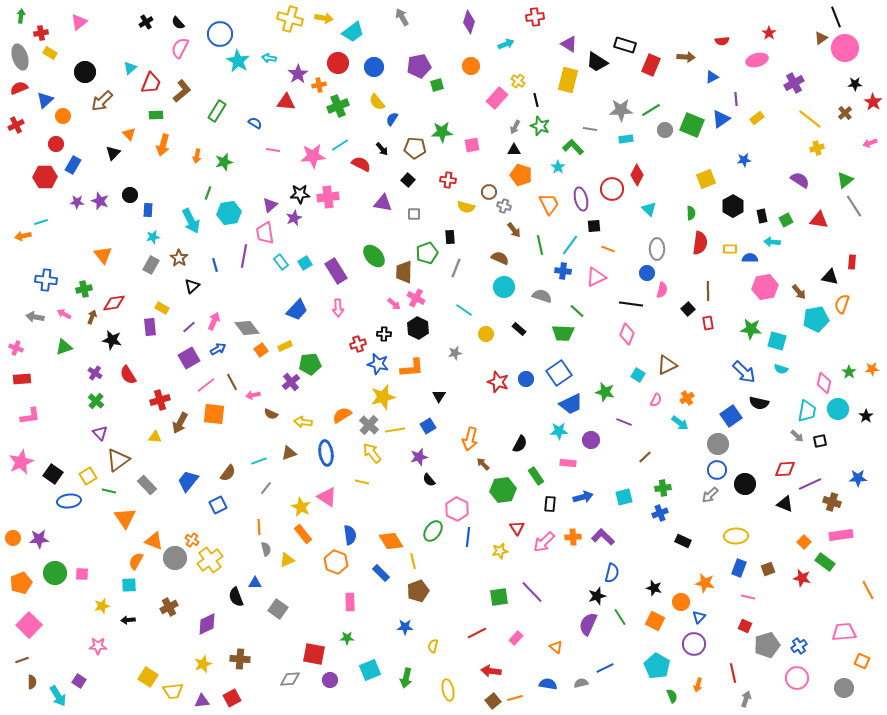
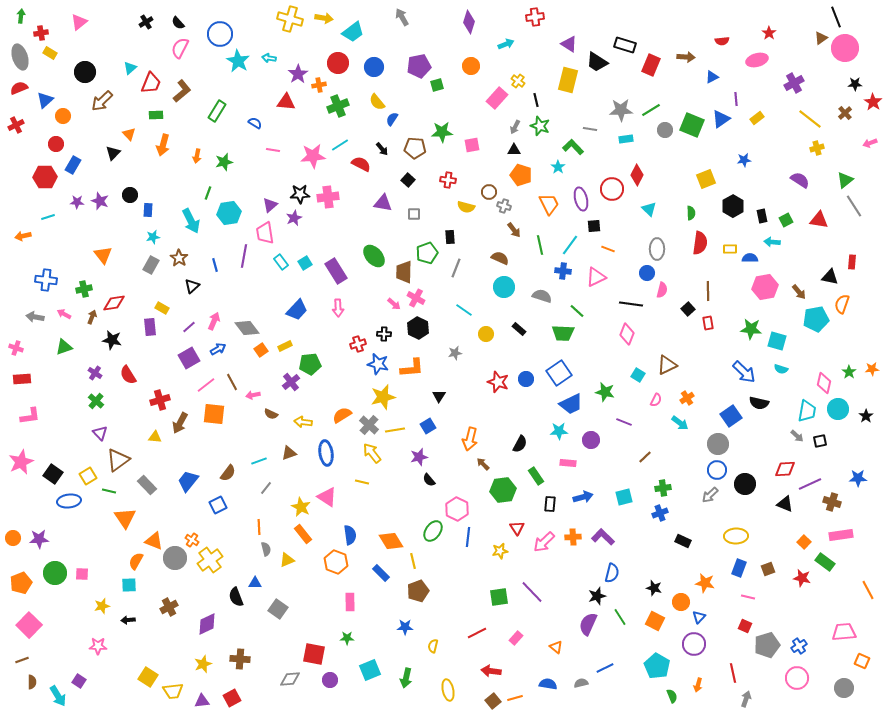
cyan line at (41, 222): moved 7 px right, 5 px up
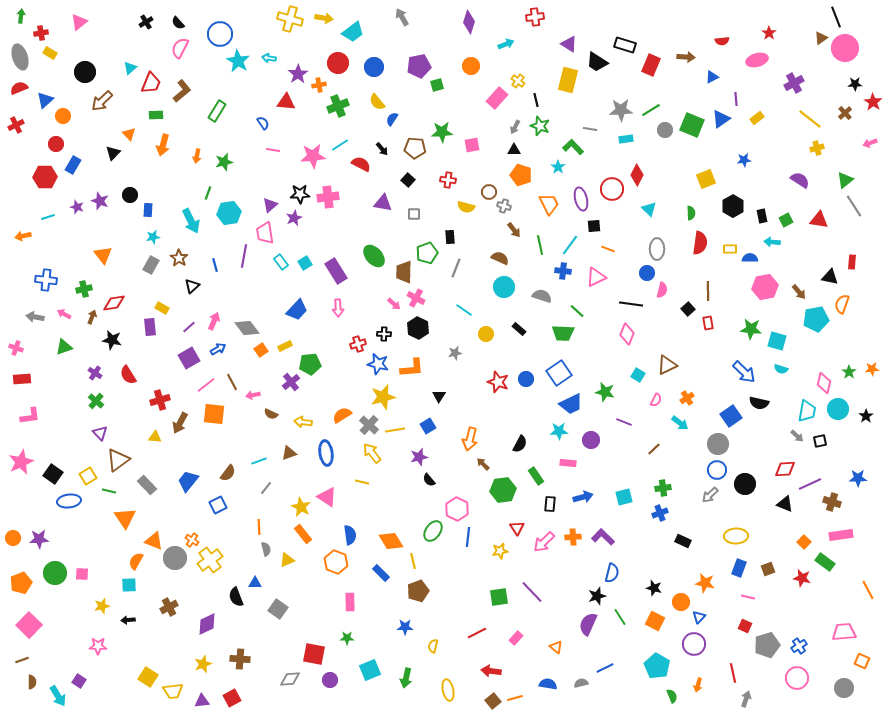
blue semicircle at (255, 123): moved 8 px right; rotated 24 degrees clockwise
purple star at (77, 202): moved 5 px down; rotated 16 degrees clockwise
brown line at (645, 457): moved 9 px right, 8 px up
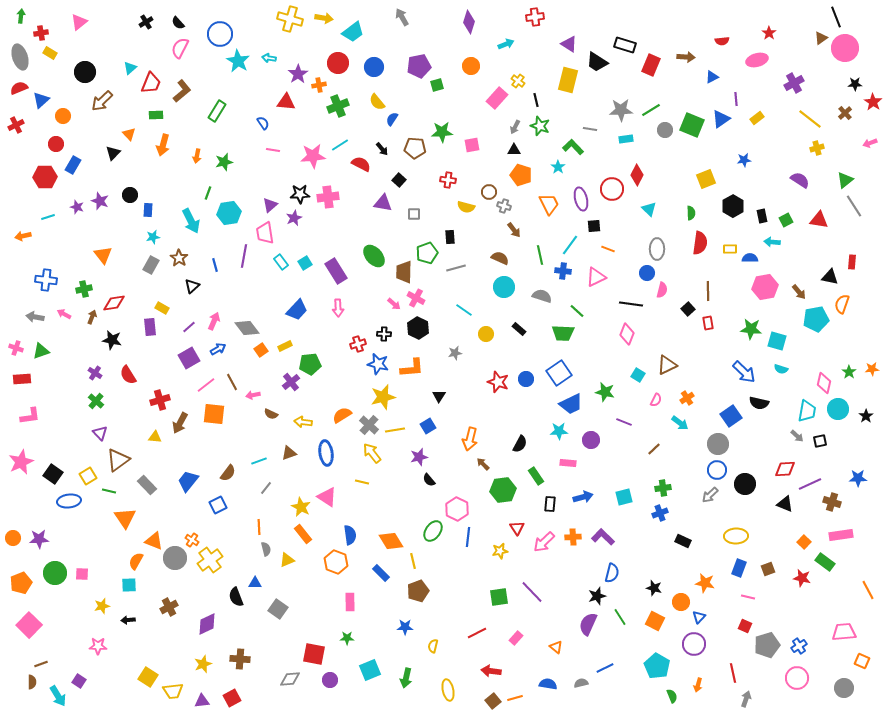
blue triangle at (45, 100): moved 4 px left
black square at (408, 180): moved 9 px left
green line at (540, 245): moved 10 px down
gray line at (456, 268): rotated 54 degrees clockwise
green triangle at (64, 347): moved 23 px left, 4 px down
brown line at (22, 660): moved 19 px right, 4 px down
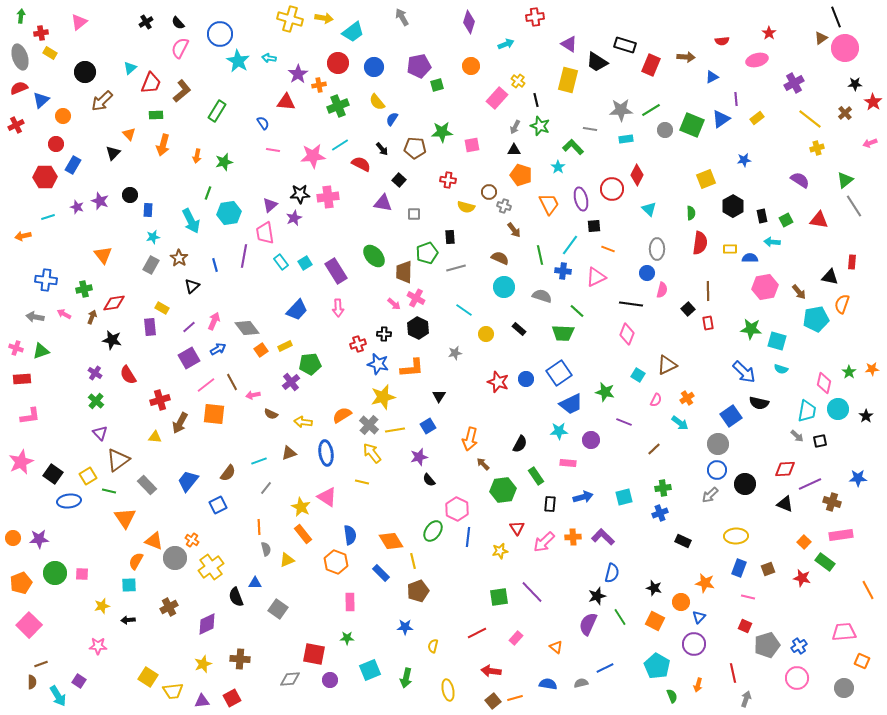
yellow cross at (210, 560): moved 1 px right, 7 px down
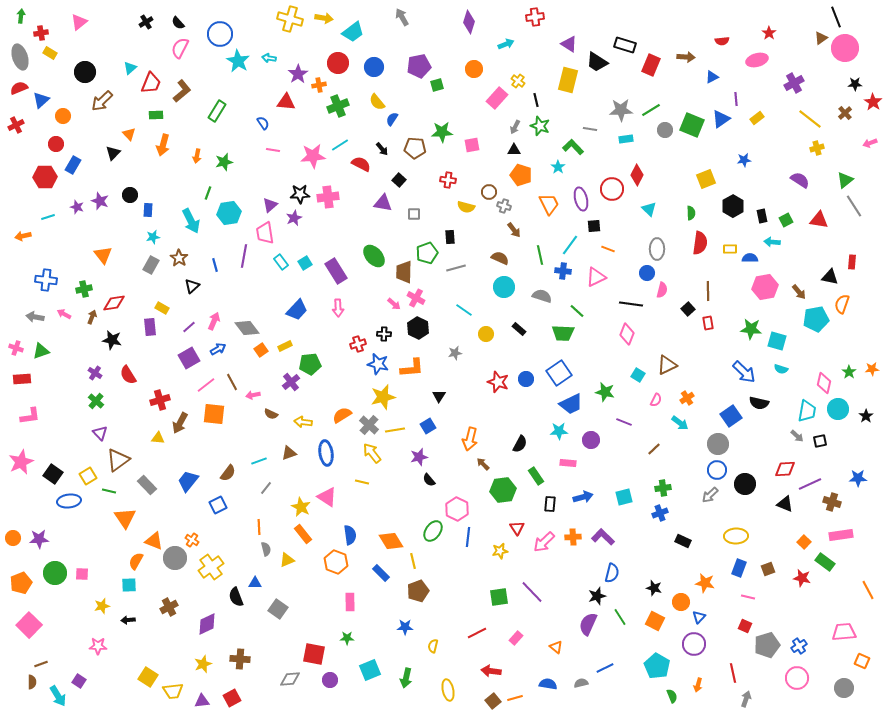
orange circle at (471, 66): moved 3 px right, 3 px down
yellow triangle at (155, 437): moved 3 px right, 1 px down
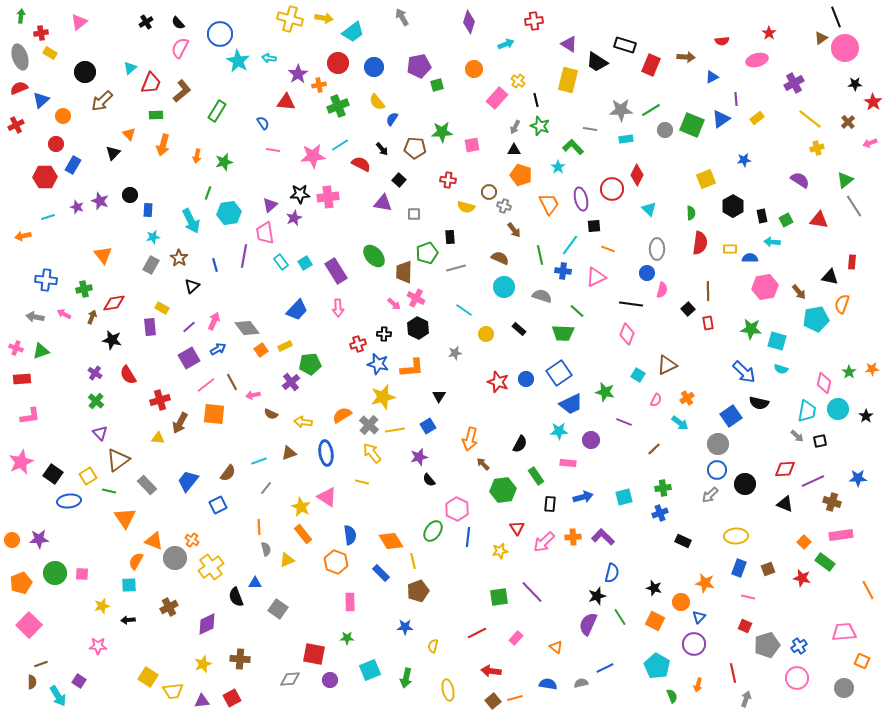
red cross at (535, 17): moved 1 px left, 4 px down
brown cross at (845, 113): moved 3 px right, 9 px down
purple line at (810, 484): moved 3 px right, 3 px up
orange circle at (13, 538): moved 1 px left, 2 px down
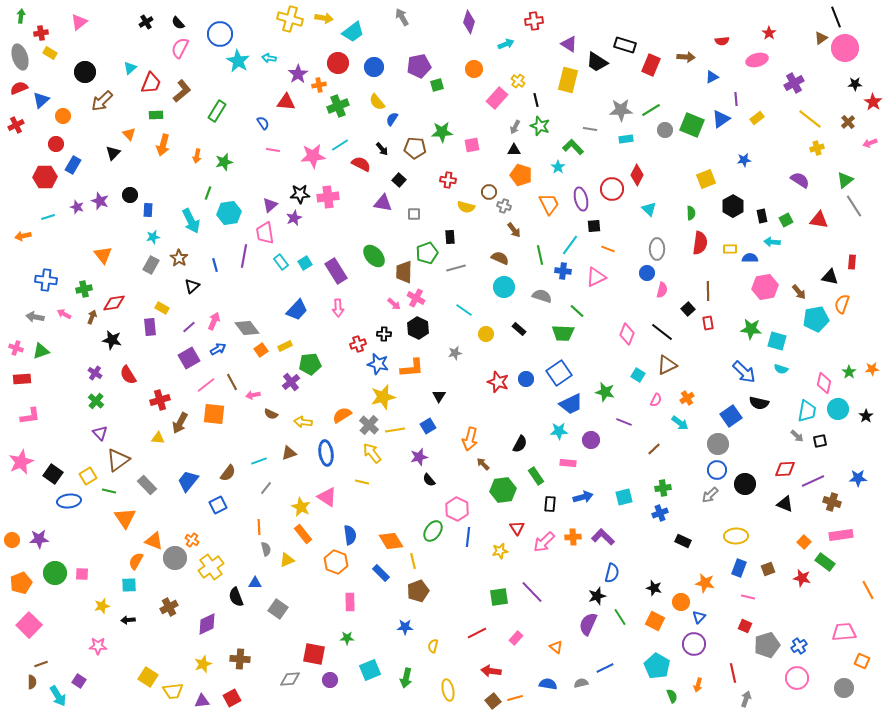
black line at (631, 304): moved 31 px right, 28 px down; rotated 30 degrees clockwise
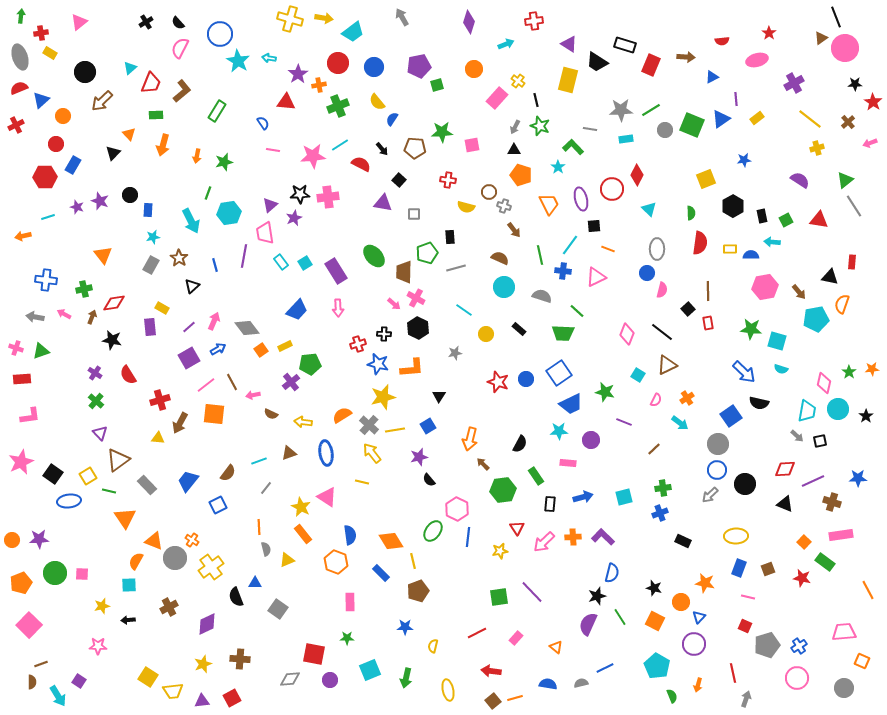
blue semicircle at (750, 258): moved 1 px right, 3 px up
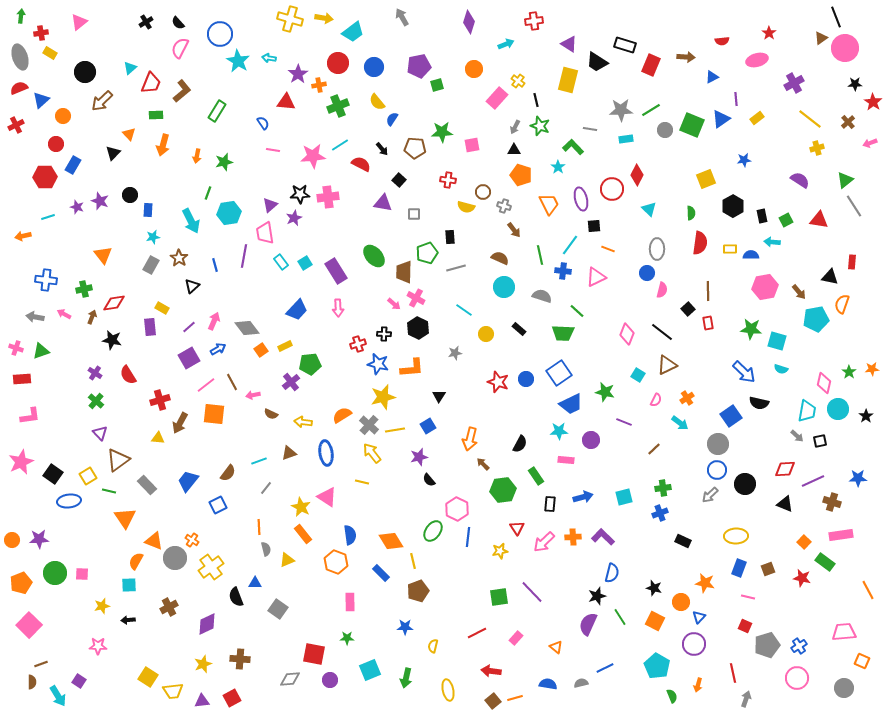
brown circle at (489, 192): moved 6 px left
pink rectangle at (568, 463): moved 2 px left, 3 px up
